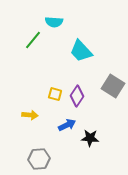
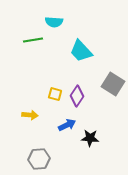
green line: rotated 42 degrees clockwise
gray square: moved 2 px up
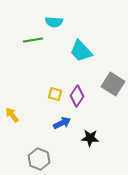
yellow arrow: moved 18 px left; rotated 133 degrees counterclockwise
blue arrow: moved 5 px left, 2 px up
gray hexagon: rotated 25 degrees clockwise
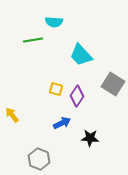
cyan trapezoid: moved 4 px down
yellow square: moved 1 px right, 5 px up
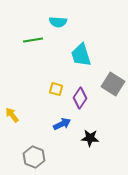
cyan semicircle: moved 4 px right
cyan trapezoid: rotated 25 degrees clockwise
purple diamond: moved 3 px right, 2 px down
blue arrow: moved 1 px down
gray hexagon: moved 5 px left, 2 px up
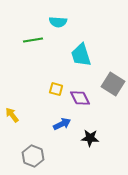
purple diamond: rotated 60 degrees counterclockwise
gray hexagon: moved 1 px left, 1 px up
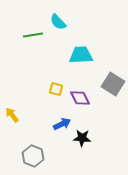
cyan semicircle: rotated 42 degrees clockwise
green line: moved 5 px up
cyan trapezoid: rotated 105 degrees clockwise
black star: moved 8 px left
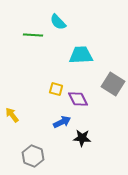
green line: rotated 12 degrees clockwise
purple diamond: moved 2 px left, 1 px down
blue arrow: moved 2 px up
